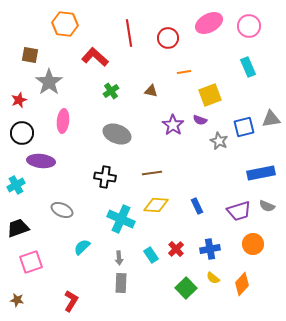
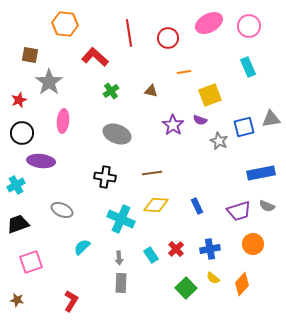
black trapezoid at (18, 228): moved 4 px up
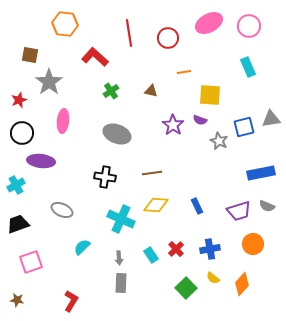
yellow square at (210, 95): rotated 25 degrees clockwise
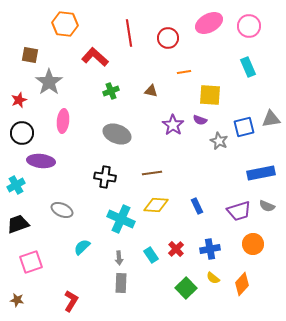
green cross at (111, 91): rotated 14 degrees clockwise
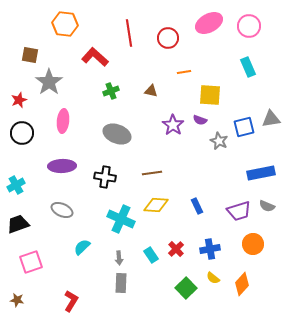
purple ellipse at (41, 161): moved 21 px right, 5 px down; rotated 8 degrees counterclockwise
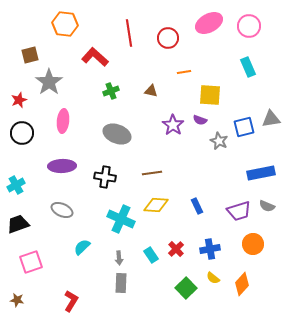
brown square at (30, 55): rotated 24 degrees counterclockwise
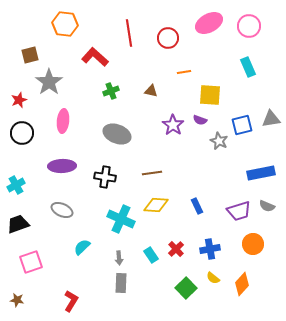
blue square at (244, 127): moved 2 px left, 2 px up
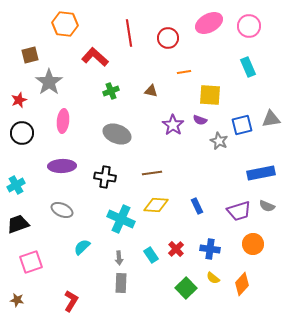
blue cross at (210, 249): rotated 18 degrees clockwise
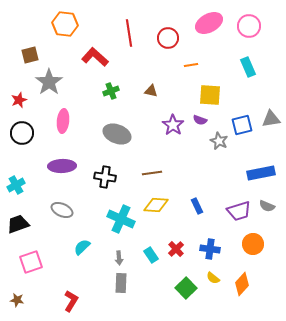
orange line at (184, 72): moved 7 px right, 7 px up
